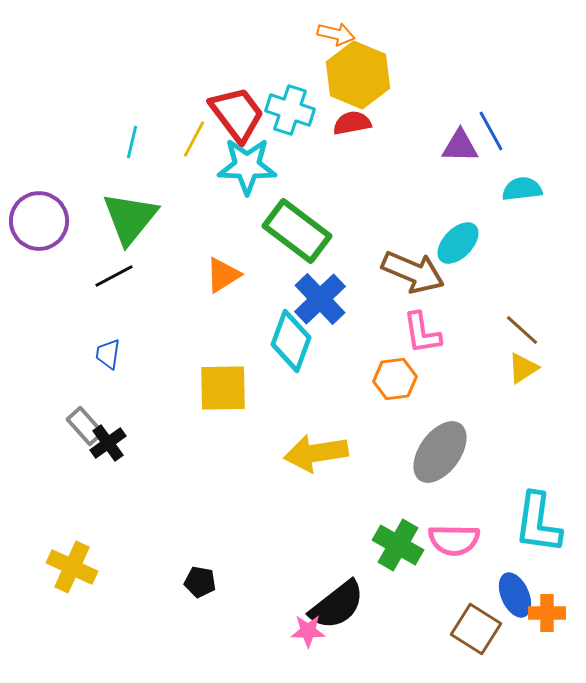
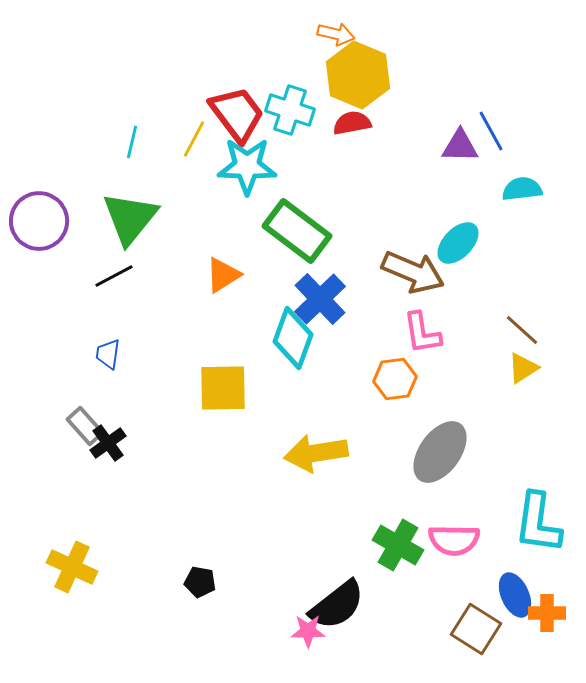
cyan diamond: moved 2 px right, 3 px up
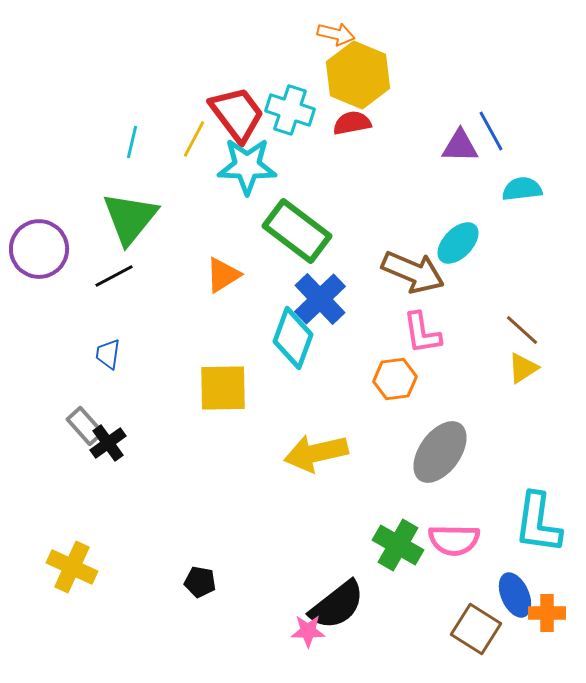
purple circle: moved 28 px down
yellow arrow: rotated 4 degrees counterclockwise
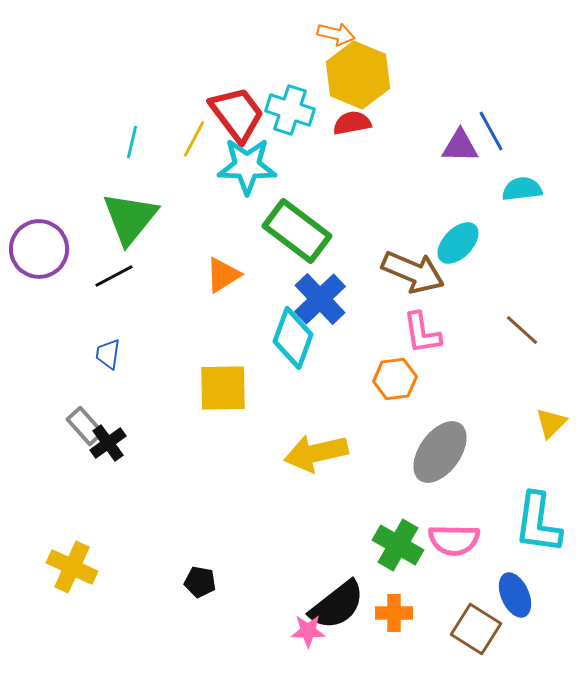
yellow triangle: moved 28 px right, 55 px down; rotated 12 degrees counterclockwise
orange cross: moved 153 px left
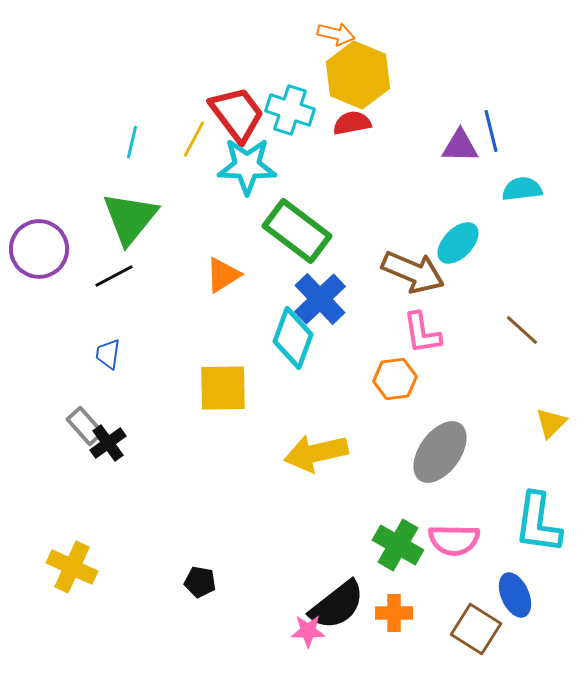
blue line: rotated 15 degrees clockwise
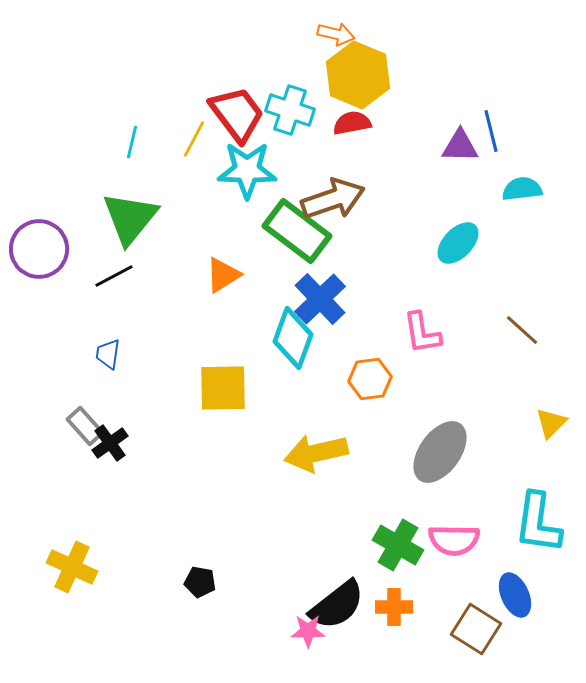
cyan star: moved 4 px down
brown arrow: moved 80 px left, 73 px up; rotated 42 degrees counterclockwise
orange hexagon: moved 25 px left
black cross: moved 2 px right
orange cross: moved 6 px up
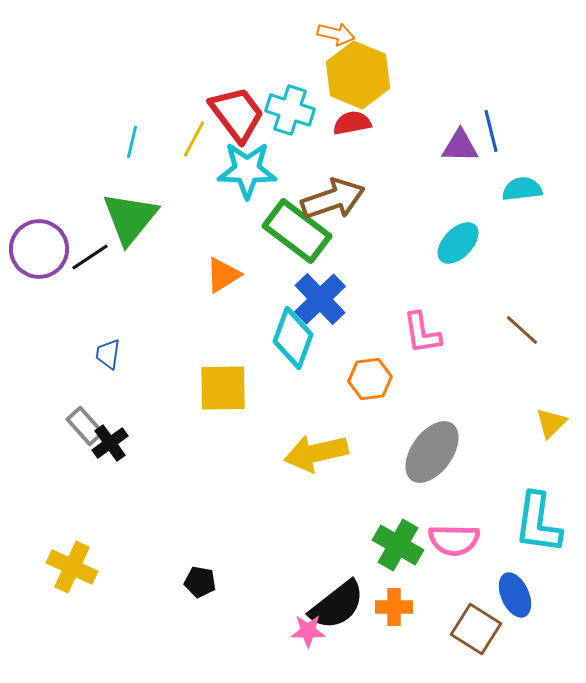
black line: moved 24 px left, 19 px up; rotated 6 degrees counterclockwise
gray ellipse: moved 8 px left
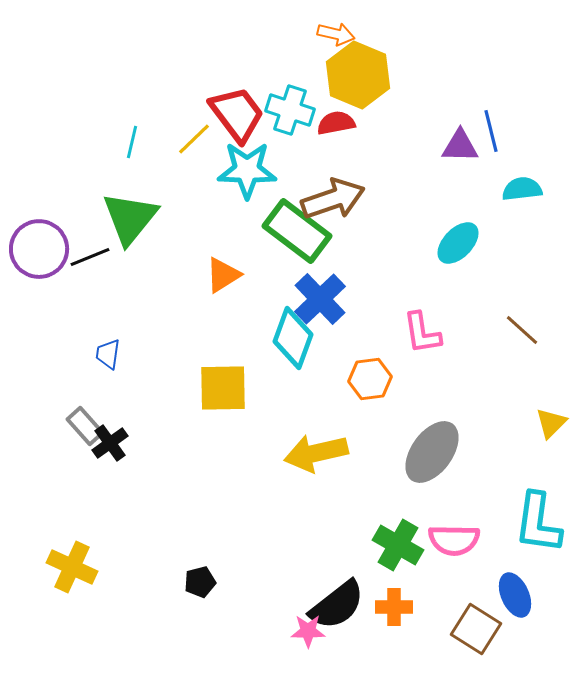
red semicircle: moved 16 px left
yellow line: rotated 18 degrees clockwise
black line: rotated 12 degrees clockwise
black pentagon: rotated 24 degrees counterclockwise
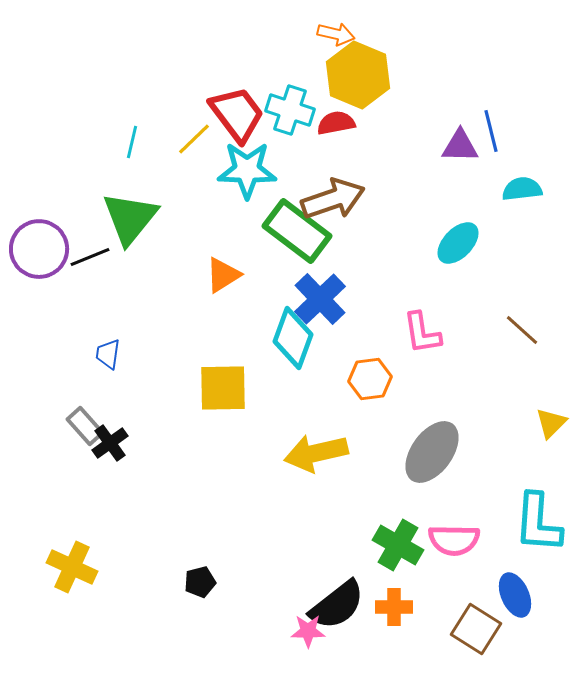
cyan L-shape: rotated 4 degrees counterclockwise
